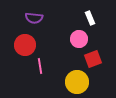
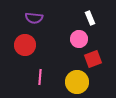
pink line: moved 11 px down; rotated 14 degrees clockwise
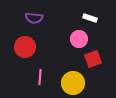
white rectangle: rotated 48 degrees counterclockwise
red circle: moved 2 px down
yellow circle: moved 4 px left, 1 px down
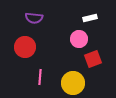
white rectangle: rotated 32 degrees counterclockwise
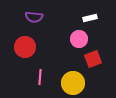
purple semicircle: moved 1 px up
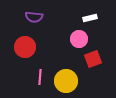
yellow circle: moved 7 px left, 2 px up
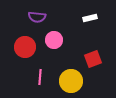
purple semicircle: moved 3 px right
pink circle: moved 25 px left, 1 px down
yellow circle: moved 5 px right
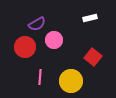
purple semicircle: moved 7 px down; rotated 36 degrees counterclockwise
red square: moved 2 px up; rotated 30 degrees counterclockwise
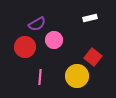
yellow circle: moved 6 px right, 5 px up
